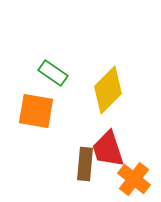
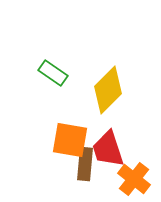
orange square: moved 34 px right, 29 px down
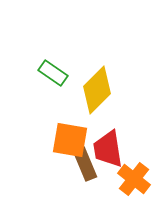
yellow diamond: moved 11 px left
red trapezoid: rotated 9 degrees clockwise
brown rectangle: rotated 28 degrees counterclockwise
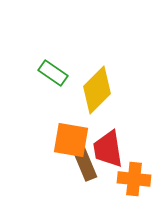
orange square: moved 1 px right
orange cross: rotated 32 degrees counterclockwise
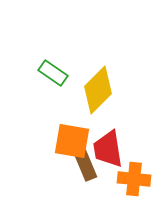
yellow diamond: moved 1 px right
orange square: moved 1 px right, 1 px down
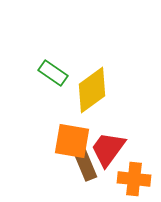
yellow diamond: moved 6 px left; rotated 9 degrees clockwise
red trapezoid: rotated 45 degrees clockwise
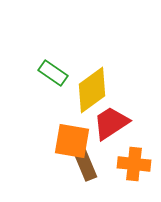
red trapezoid: moved 3 px right, 26 px up; rotated 21 degrees clockwise
orange cross: moved 15 px up
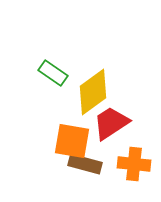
yellow diamond: moved 1 px right, 2 px down
brown rectangle: rotated 52 degrees counterclockwise
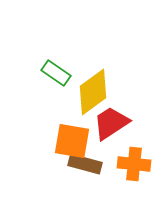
green rectangle: moved 3 px right
